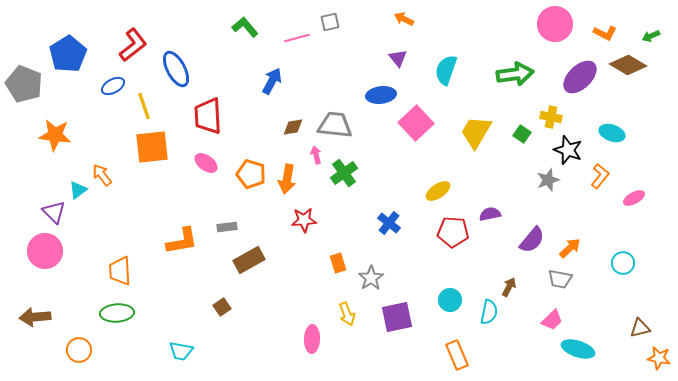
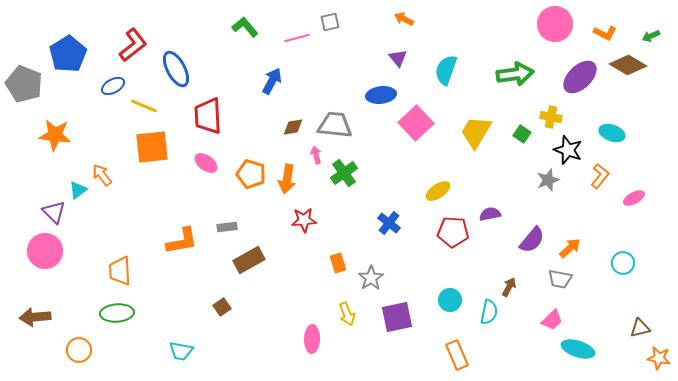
yellow line at (144, 106): rotated 48 degrees counterclockwise
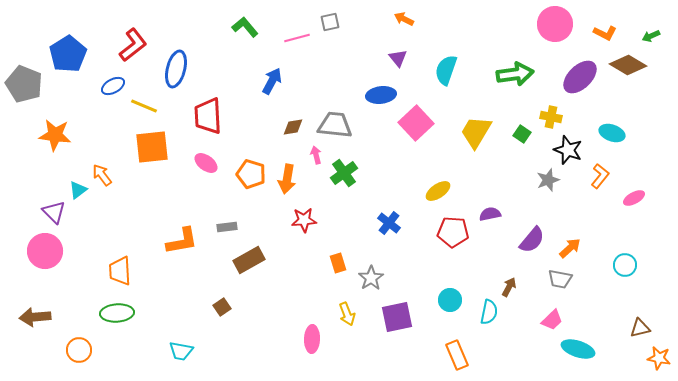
blue ellipse at (176, 69): rotated 42 degrees clockwise
cyan circle at (623, 263): moved 2 px right, 2 px down
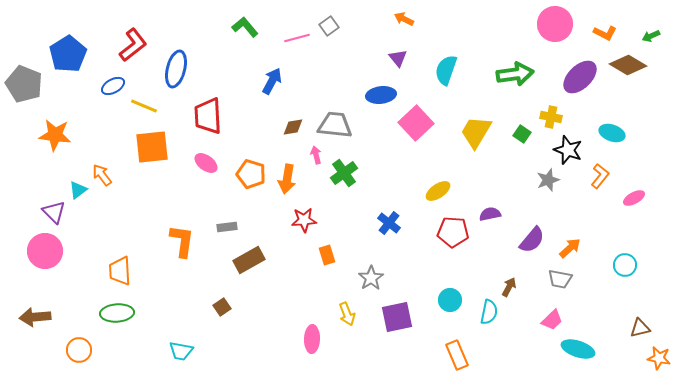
gray square at (330, 22): moved 1 px left, 4 px down; rotated 24 degrees counterclockwise
orange L-shape at (182, 241): rotated 72 degrees counterclockwise
orange rectangle at (338, 263): moved 11 px left, 8 px up
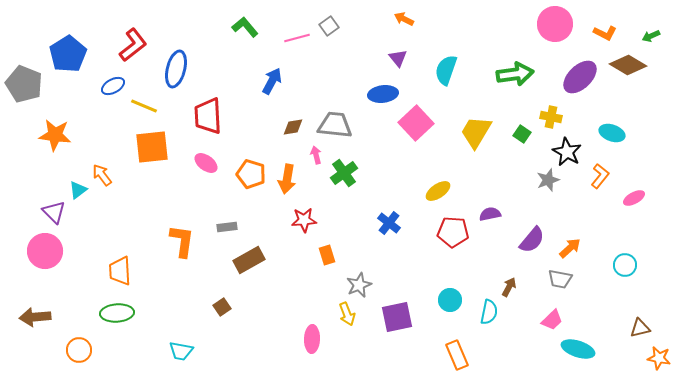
blue ellipse at (381, 95): moved 2 px right, 1 px up
black star at (568, 150): moved 1 px left, 2 px down; rotated 8 degrees clockwise
gray star at (371, 278): moved 12 px left, 7 px down; rotated 10 degrees clockwise
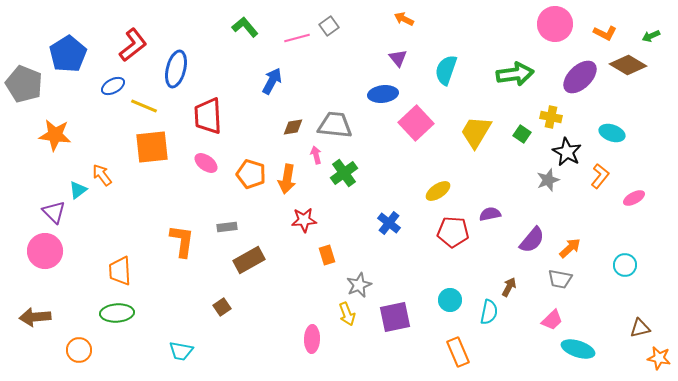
purple square at (397, 317): moved 2 px left
orange rectangle at (457, 355): moved 1 px right, 3 px up
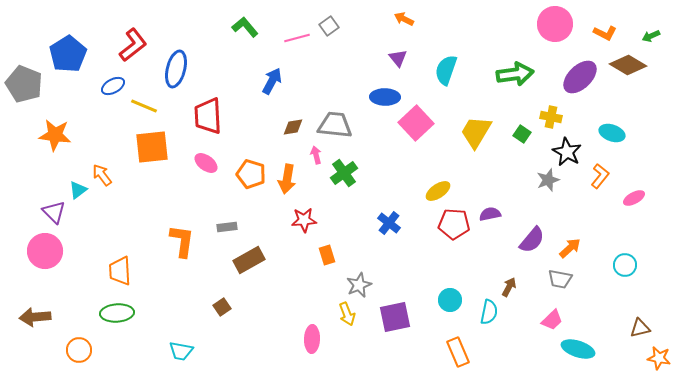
blue ellipse at (383, 94): moved 2 px right, 3 px down; rotated 8 degrees clockwise
red pentagon at (453, 232): moved 1 px right, 8 px up
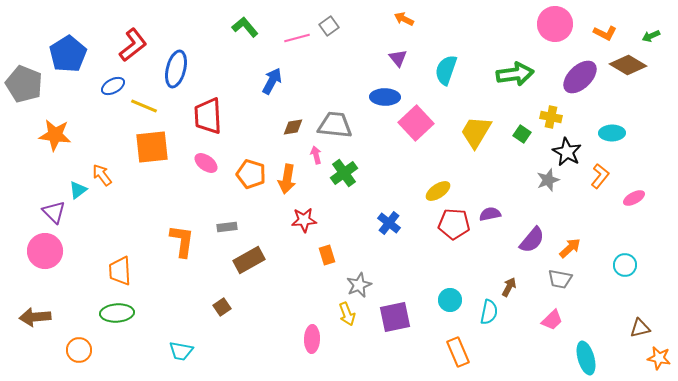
cyan ellipse at (612, 133): rotated 20 degrees counterclockwise
cyan ellipse at (578, 349): moved 8 px right, 9 px down; rotated 56 degrees clockwise
